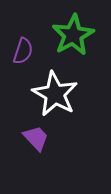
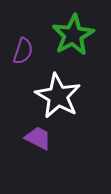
white star: moved 3 px right, 2 px down
purple trapezoid: moved 2 px right; rotated 20 degrees counterclockwise
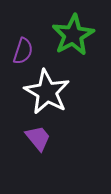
white star: moved 11 px left, 4 px up
purple trapezoid: rotated 24 degrees clockwise
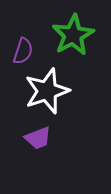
white star: moved 1 px up; rotated 24 degrees clockwise
purple trapezoid: rotated 108 degrees clockwise
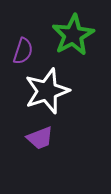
purple trapezoid: moved 2 px right
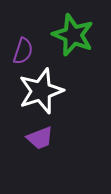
green star: rotated 21 degrees counterclockwise
white star: moved 6 px left
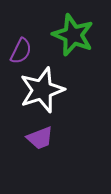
purple semicircle: moved 2 px left; rotated 8 degrees clockwise
white star: moved 1 px right, 1 px up
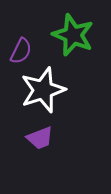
white star: moved 1 px right
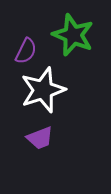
purple semicircle: moved 5 px right
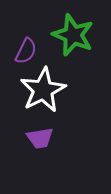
white star: rotated 9 degrees counterclockwise
purple trapezoid: rotated 12 degrees clockwise
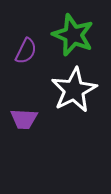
white star: moved 31 px right
purple trapezoid: moved 16 px left, 19 px up; rotated 12 degrees clockwise
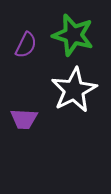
green star: rotated 6 degrees counterclockwise
purple semicircle: moved 6 px up
